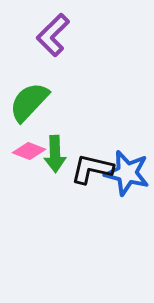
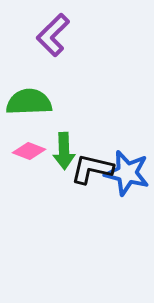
green semicircle: rotated 45 degrees clockwise
green arrow: moved 9 px right, 3 px up
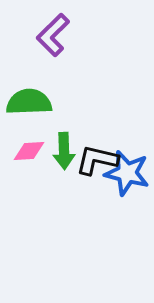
pink diamond: rotated 24 degrees counterclockwise
black L-shape: moved 5 px right, 9 px up
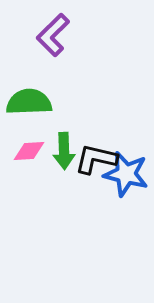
black L-shape: moved 1 px left, 1 px up
blue star: moved 1 px left, 1 px down
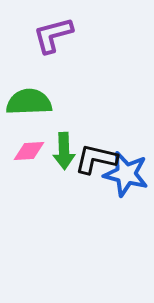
purple L-shape: rotated 30 degrees clockwise
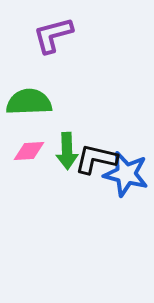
green arrow: moved 3 px right
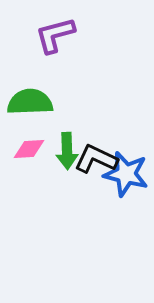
purple L-shape: moved 2 px right
green semicircle: moved 1 px right
pink diamond: moved 2 px up
black L-shape: rotated 12 degrees clockwise
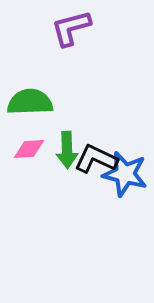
purple L-shape: moved 16 px right, 7 px up
green arrow: moved 1 px up
blue star: moved 1 px left
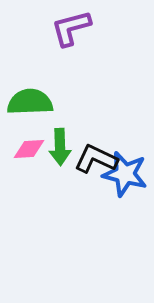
green arrow: moved 7 px left, 3 px up
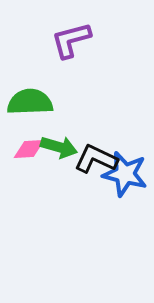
purple L-shape: moved 12 px down
green arrow: moved 1 px left; rotated 72 degrees counterclockwise
